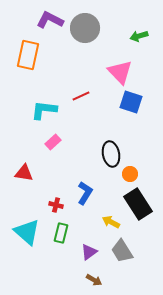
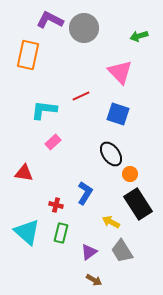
gray circle: moved 1 px left
blue square: moved 13 px left, 12 px down
black ellipse: rotated 25 degrees counterclockwise
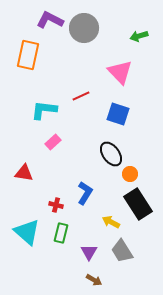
purple triangle: rotated 24 degrees counterclockwise
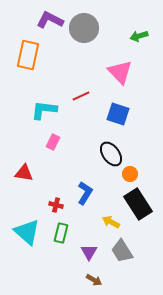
pink rectangle: rotated 21 degrees counterclockwise
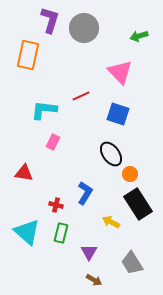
purple L-shape: rotated 80 degrees clockwise
gray trapezoid: moved 10 px right, 12 px down
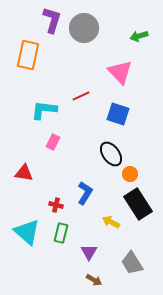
purple L-shape: moved 2 px right
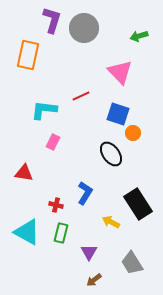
orange circle: moved 3 px right, 41 px up
cyan triangle: rotated 12 degrees counterclockwise
brown arrow: rotated 112 degrees clockwise
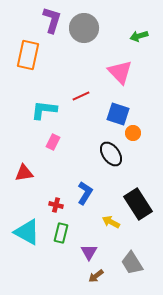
red triangle: rotated 18 degrees counterclockwise
brown arrow: moved 2 px right, 4 px up
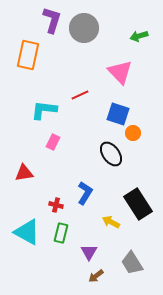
red line: moved 1 px left, 1 px up
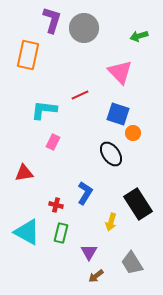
yellow arrow: rotated 102 degrees counterclockwise
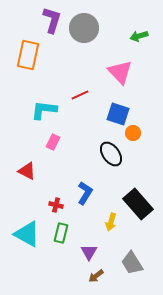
red triangle: moved 3 px right, 2 px up; rotated 36 degrees clockwise
black rectangle: rotated 8 degrees counterclockwise
cyan triangle: moved 2 px down
